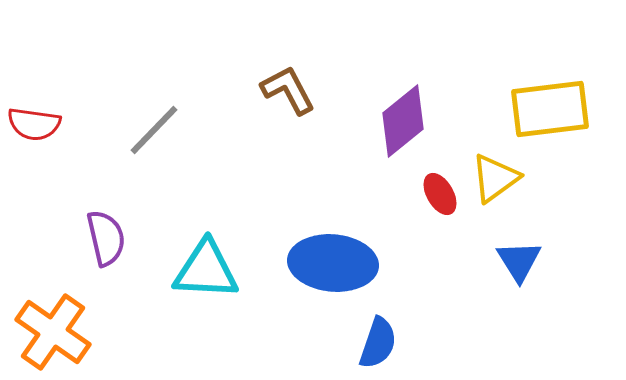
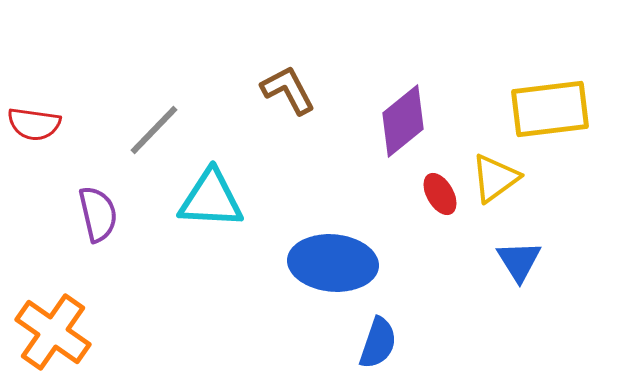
purple semicircle: moved 8 px left, 24 px up
cyan triangle: moved 5 px right, 71 px up
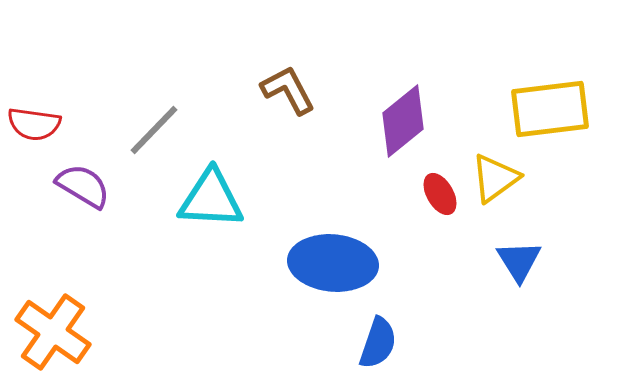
purple semicircle: moved 15 px left, 28 px up; rotated 46 degrees counterclockwise
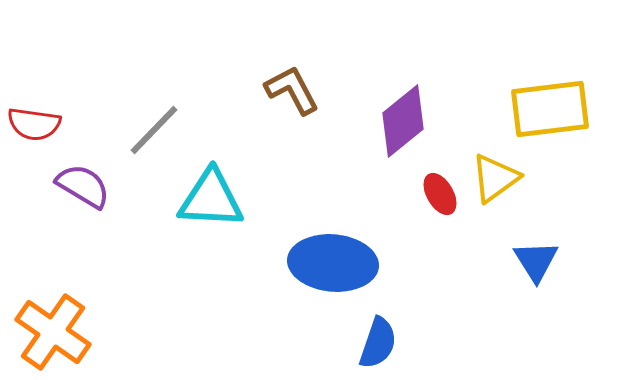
brown L-shape: moved 4 px right
blue triangle: moved 17 px right
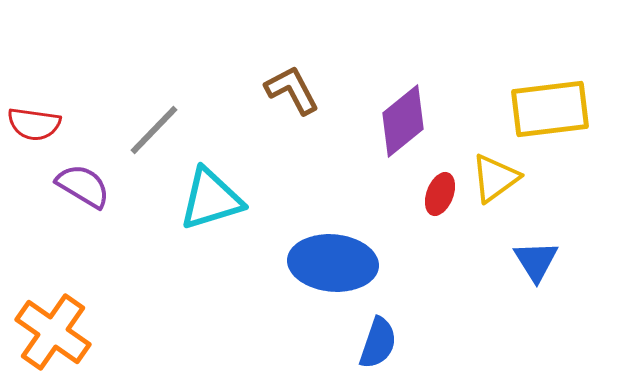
red ellipse: rotated 51 degrees clockwise
cyan triangle: rotated 20 degrees counterclockwise
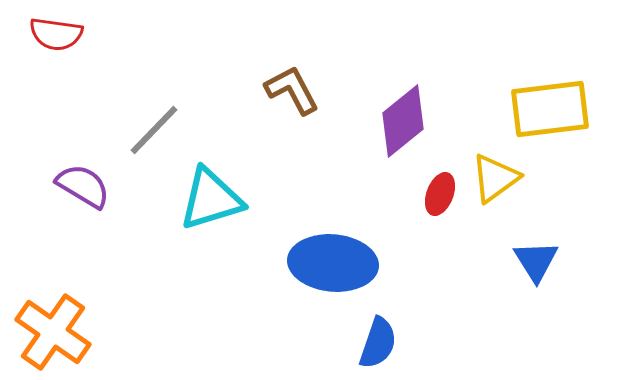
red semicircle: moved 22 px right, 90 px up
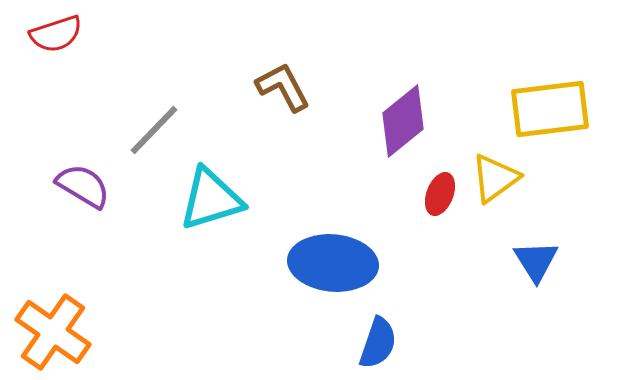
red semicircle: rotated 26 degrees counterclockwise
brown L-shape: moved 9 px left, 3 px up
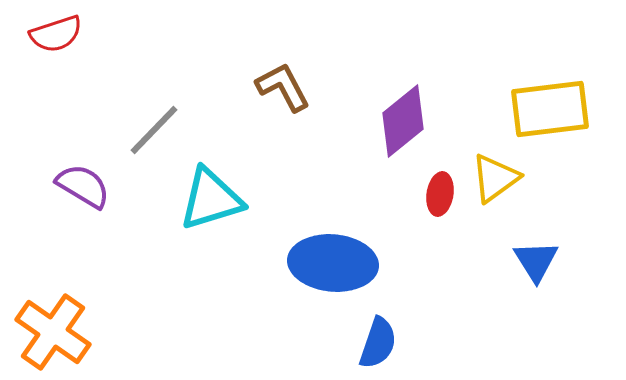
red ellipse: rotated 12 degrees counterclockwise
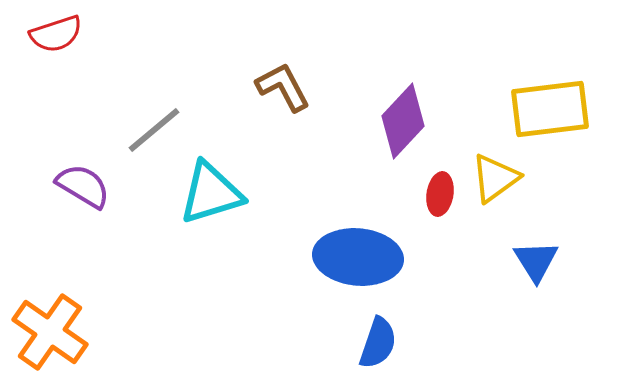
purple diamond: rotated 8 degrees counterclockwise
gray line: rotated 6 degrees clockwise
cyan triangle: moved 6 px up
blue ellipse: moved 25 px right, 6 px up
orange cross: moved 3 px left
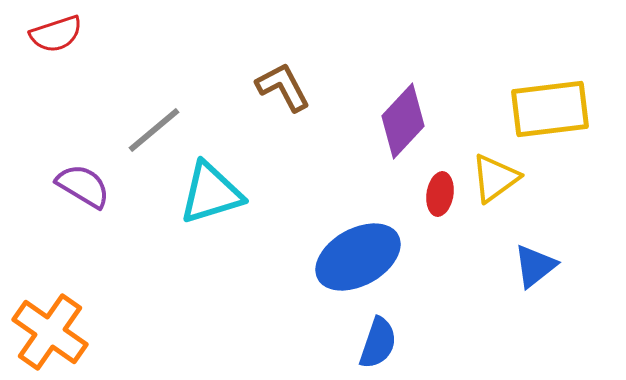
blue ellipse: rotated 34 degrees counterclockwise
blue triangle: moved 1 px left, 5 px down; rotated 24 degrees clockwise
